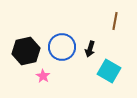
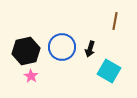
pink star: moved 12 px left
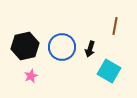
brown line: moved 5 px down
black hexagon: moved 1 px left, 5 px up
pink star: rotated 16 degrees clockwise
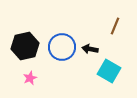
brown line: rotated 12 degrees clockwise
black arrow: rotated 84 degrees clockwise
pink star: moved 1 px left, 2 px down
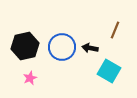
brown line: moved 4 px down
black arrow: moved 1 px up
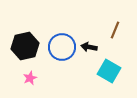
black arrow: moved 1 px left, 1 px up
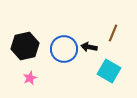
brown line: moved 2 px left, 3 px down
blue circle: moved 2 px right, 2 px down
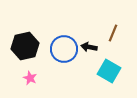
pink star: rotated 24 degrees counterclockwise
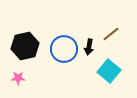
brown line: moved 2 px left, 1 px down; rotated 30 degrees clockwise
black arrow: rotated 91 degrees counterclockwise
cyan square: rotated 10 degrees clockwise
pink star: moved 12 px left; rotated 24 degrees counterclockwise
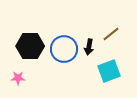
black hexagon: moved 5 px right; rotated 12 degrees clockwise
cyan square: rotated 30 degrees clockwise
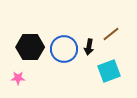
black hexagon: moved 1 px down
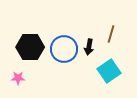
brown line: rotated 36 degrees counterclockwise
cyan square: rotated 15 degrees counterclockwise
